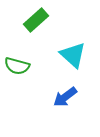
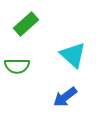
green rectangle: moved 10 px left, 4 px down
green semicircle: rotated 15 degrees counterclockwise
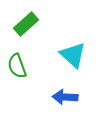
green semicircle: rotated 70 degrees clockwise
blue arrow: rotated 40 degrees clockwise
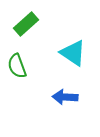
cyan triangle: moved 2 px up; rotated 8 degrees counterclockwise
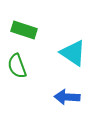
green rectangle: moved 2 px left, 6 px down; rotated 60 degrees clockwise
blue arrow: moved 2 px right
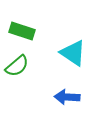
green rectangle: moved 2 px left, 1 px down
green semicircle: rotated 110 degrees counterclockwise
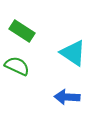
green rectangle: rotated 15 degrees clockwise
green semicircle: rotated 115 degrees counterclockwise
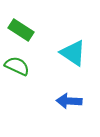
green rectangle: moved 1 px left, 1 px up
blue arrow: moved 2 px right, 4 px down
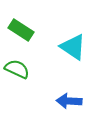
cyan triangle: moved 6 px up
green semicircle: moved 3 px down
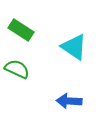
cyan triangle: moved 1 px right
